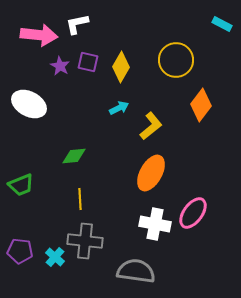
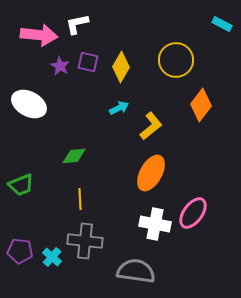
cyan cross: moved 3 px left
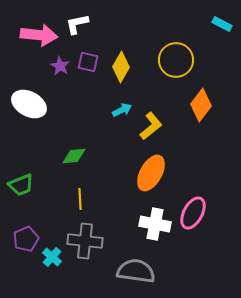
cyan arrow: moved 3 px right, 2 px down
pink ellipse: rotated 8 degrees counterclockwise
purple pentagon: moved 6 px right, 12 px up; rotated 30 degrees counterclockwise
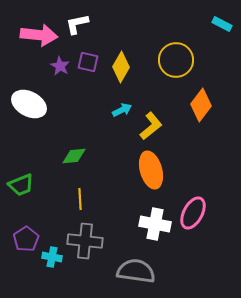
orange ellipse: moved 3 px up; rotated 45 degrees counterclockwise
purple pentagon: rotated 10 degrees counterclockwise
cyan cross: rotated 30 degrees counterclockwise
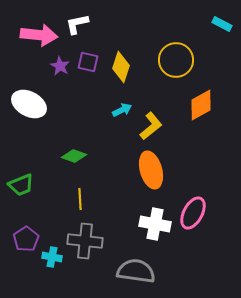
yellow diamond: rotated 12 degrees counterclockwise
orange diamond: rotated 24 degrees clockwise
green diamond: rotated 25 degrees clockwise
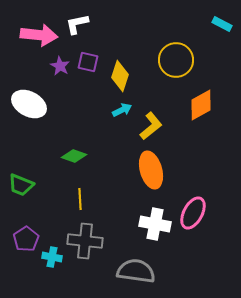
yellow diamond: moved 1 px left, 9 px down
green trapezoid: rotated 44 degrees clockwise
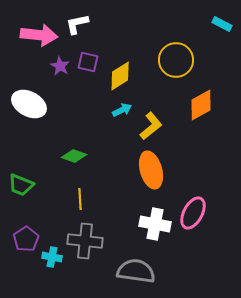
yellow diamond: rotated 40 degrees clockwise
